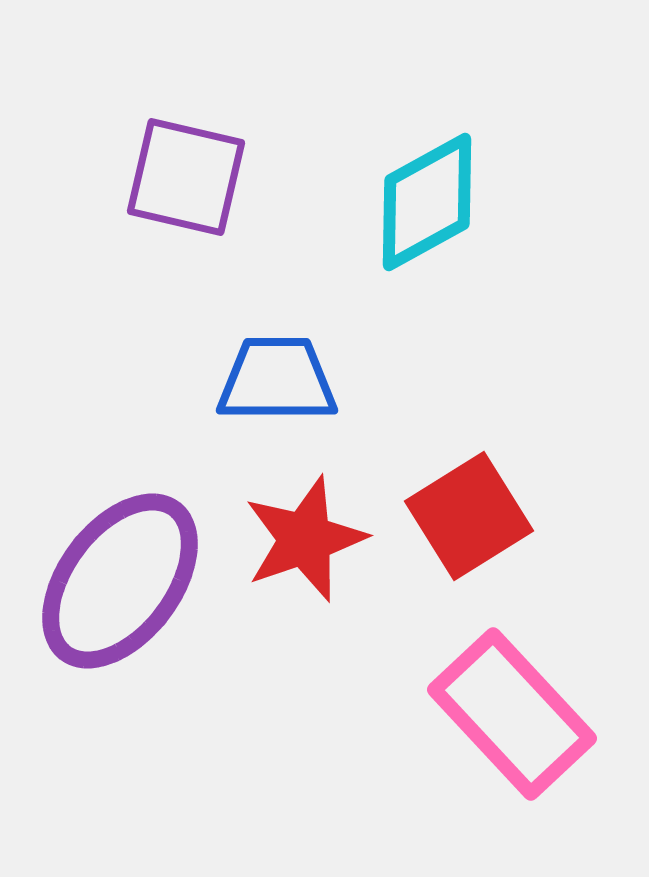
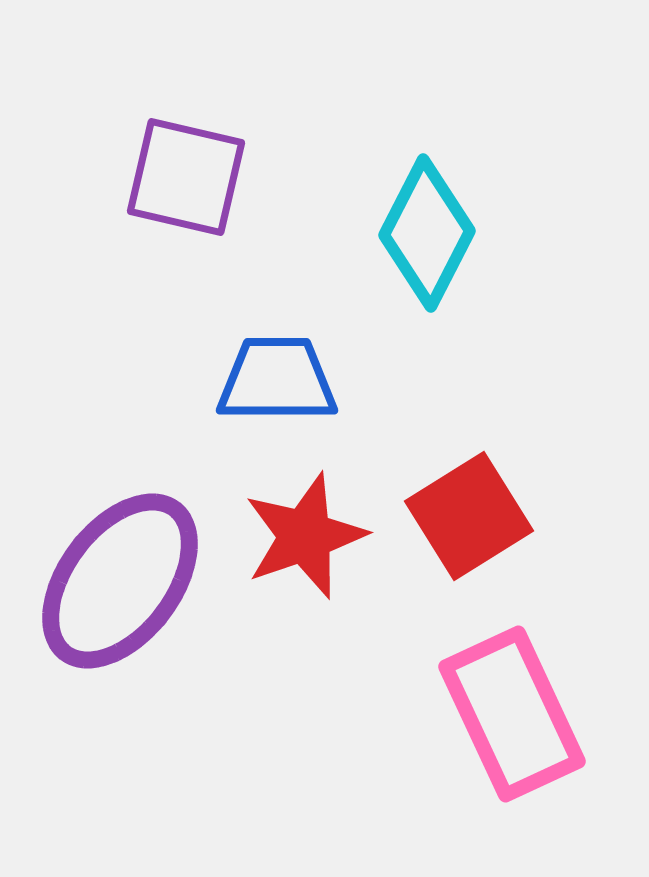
cyan diamond: moved 31 px down; rotated 34 degrees counterclockwise
red star: moved 3 px up
pink rectangle: rotated 18 degrees clockwise
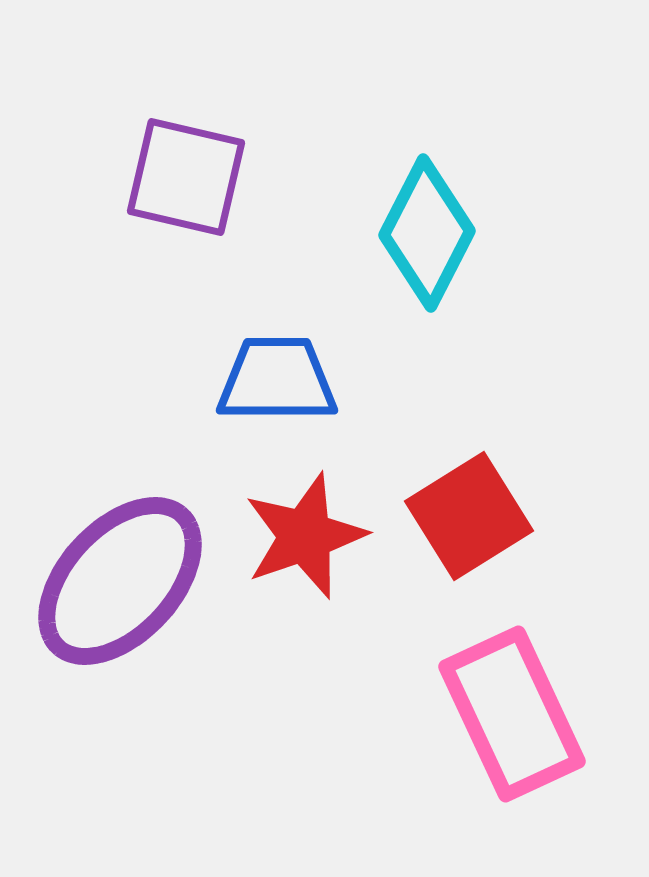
purple ellipse: rotated 6 degrees clockwise
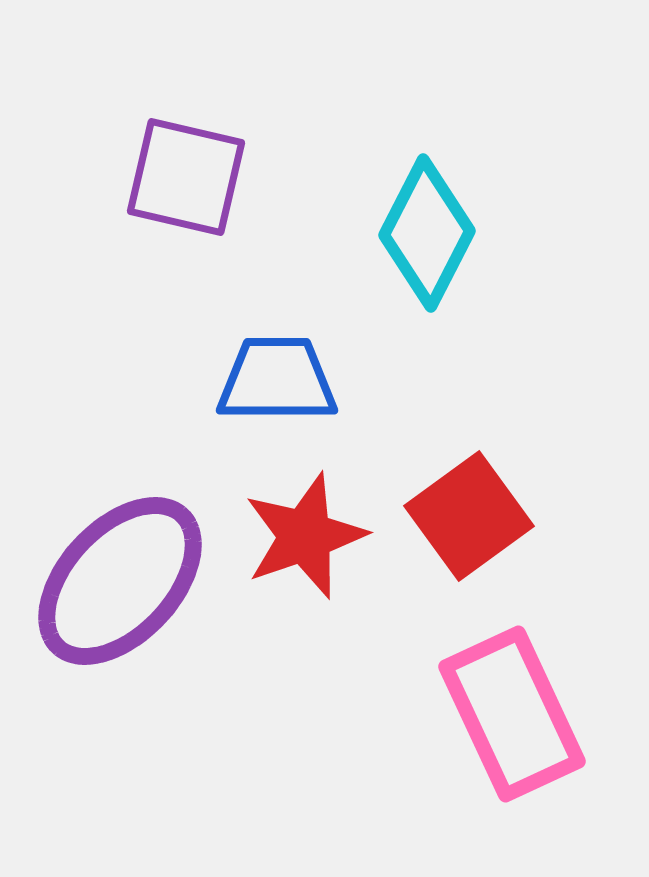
red square: rotated 4 degrees counterclockwise
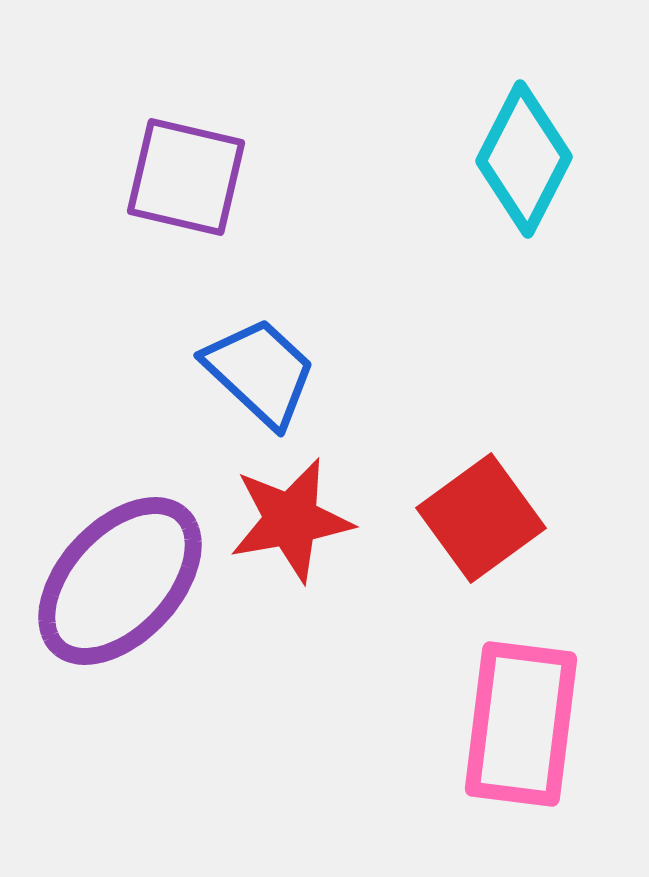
cyan diamond: moved 97 px right, 74 px up
blue trapezoid: moved 17 px left, 8 px up; rotated 43 degrees clockwise
red square: moved 12 px right, 2 px down
red star: moved 14 px left, 16 px up; rotated 9 degrees clockwise
pink rectangle: moved 9 px right, 10 px down; rotated 32 degrees clockwise
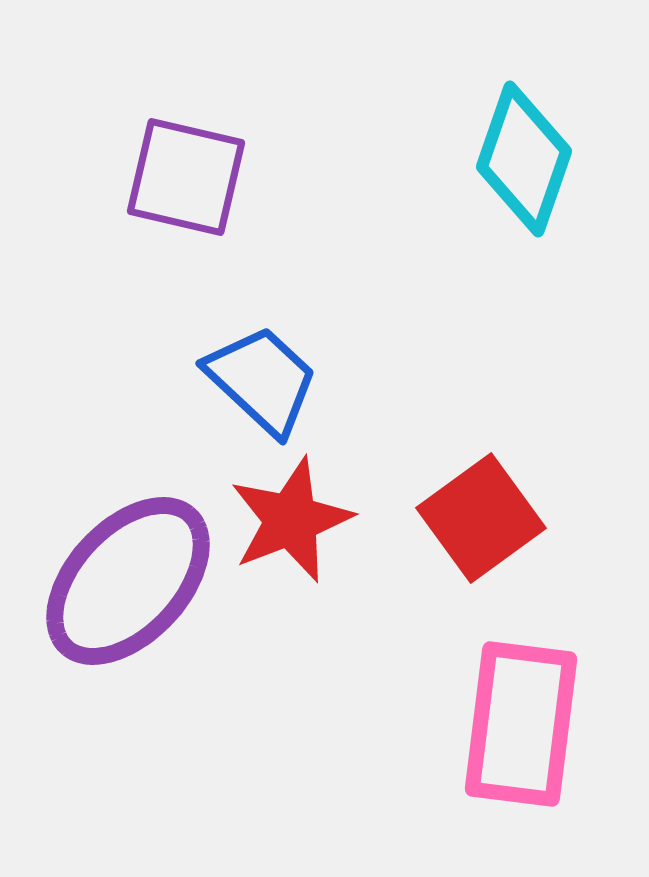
cyan diamond: rotated 8 degrees counterclockwise
blue trapezoid: moved 2 px right, 8 px down
red star: rotated 11 degrees counterclockwise
purple ellipse: moved 8 px right
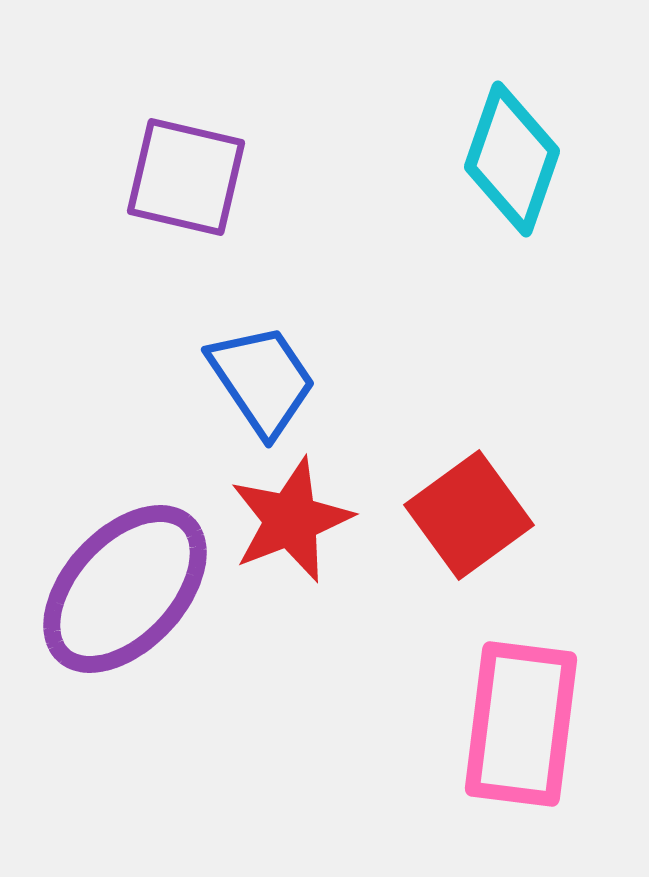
cyan diamond: moved 12 px left
blue trapezoid: rotated 13 degrees clockwise
red square: moved 12 px left, 3 px up
purple ellipse: moved 3 px left, 8 px down
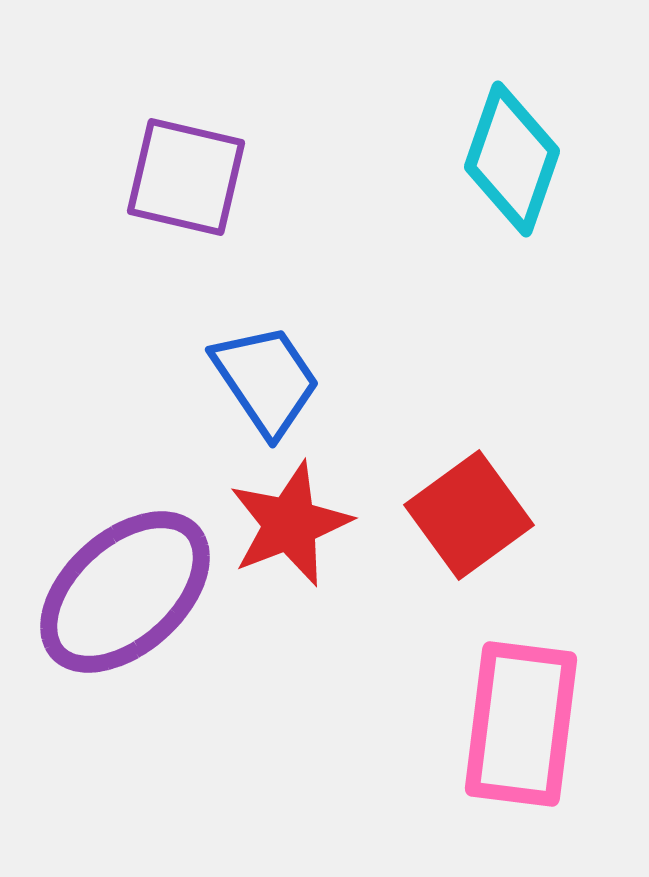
blue trapezoid: moved 4 px right
red star: moved 1 px left, 4 px down
purple ellipse: moved 3 px down; rotated 5 degrees clockwise
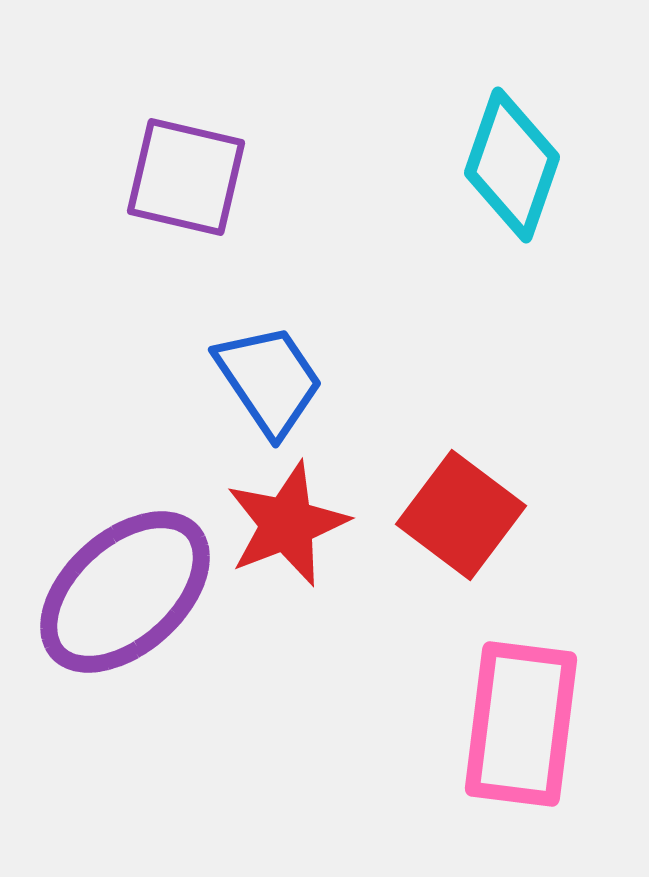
cyan diamond: moved 6 px down
blue trapezoid: moved 3 px right
red square: moved 8 px left; rotated 17 degrees counterclockwise
red star: moved 3 px left
